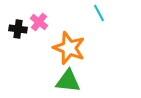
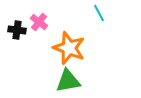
black cross: moved 1 px left, 1 px down
green triangle: rotated 16 degrees counterclockwise
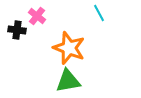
pink cross: moved 2 px left, 6 px up
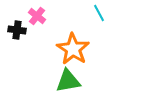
orange star: moved 4 px right, 1 px down; rotated 12 degrees clockwise
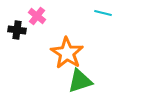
cyan line: moved 4 px right; rotated 48 degrees counterclockwise
orange star: moved 6 px left, 4 px down
green triangle: moved 12 px right; rotated 8 degrees counterclockwise
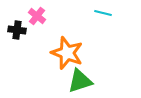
orange star: rotated 12 degrees counterclockwise
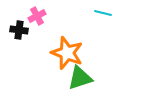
pink cross: rotated 24 degrees clockwise
black cross: moved 2 px right
green triangle: moved 3 px up
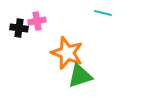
pink cross: moved 5 px down; rotated 18 degrees clockwise
black cross: moved 2 px up
green triangle: moved 2 px up
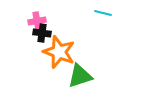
black cross: moved 23 px right, 5 px down
orange star: moved 8 px left, 1 px up
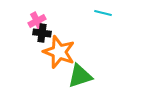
pink cross: rotated 18 degrees counterclockwise
